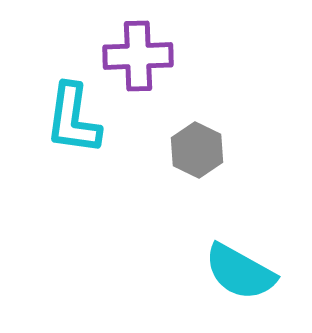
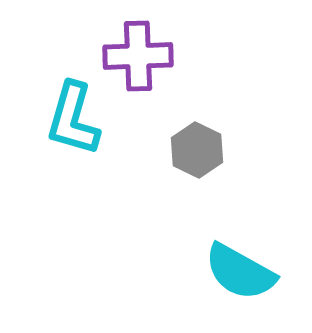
cyan L-shape: rotated 8 degrees clockwise
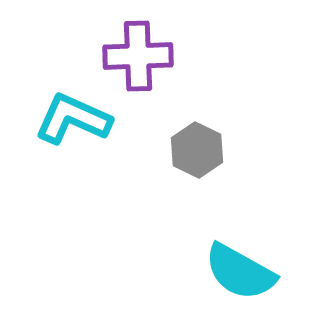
cyan L-shape: rotated 98 degrees clockwise
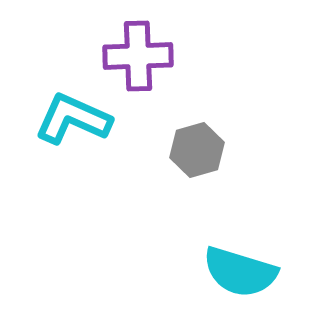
gray hexagon: rotated 18 degrees clockwise
cyan semicircle: rotated 12 degrees counterclockwise
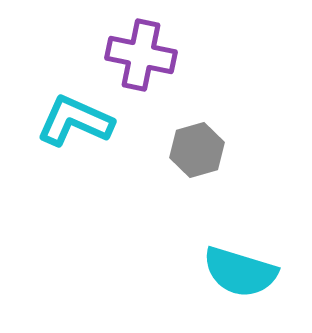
purple cross: moved 3 px right, 1 px up; rotated 14 degrees clockwise
cyan L-shape: moved 2 px right, 2 px down
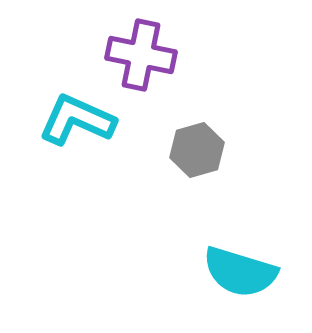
cyan L-shape: moved 2 px right, 1 px up
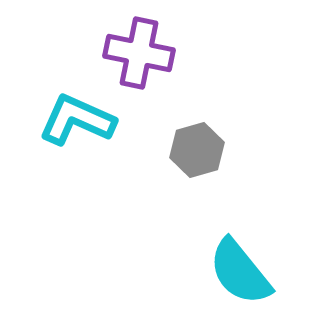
purple cross: moved 2 px left, 2 px up
cyan semicircle: rotated 34 degrees clockwise
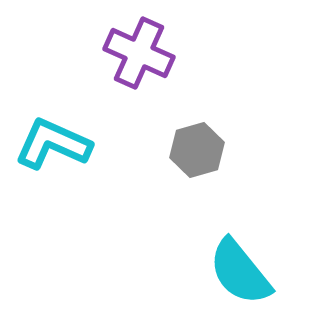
purple cross: rotated 12 degrees clockwise
cyan L-shape: moved 24 px left, 24 px down
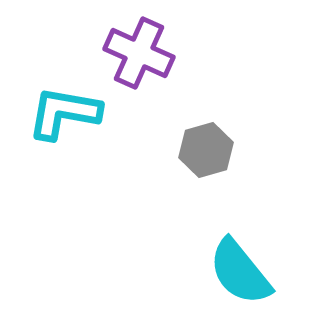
cyan L-shape: moved 11 px right, 31 px up; rotated 14 degrees counterclockwise
gray hexagon: moved 9 px right
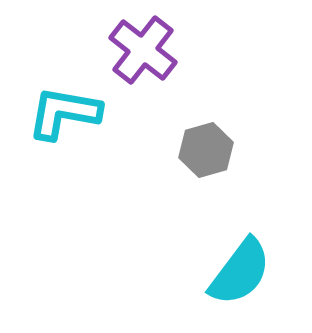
purple cross: moved 4 px right, 3 px up; rotated 14 degrees clockwise
cyan semicircle: rotated 104 degrees counterclockwise
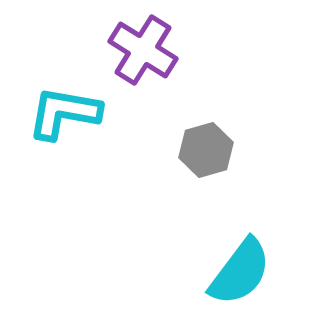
purple cross: rotated 6 degrees counterclockwise
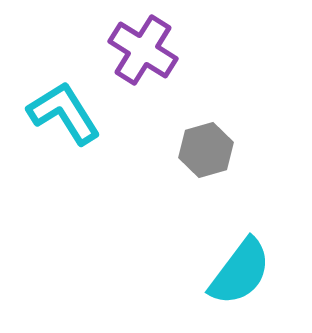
cyan L-shape: rotated 48 degrees clockwise
